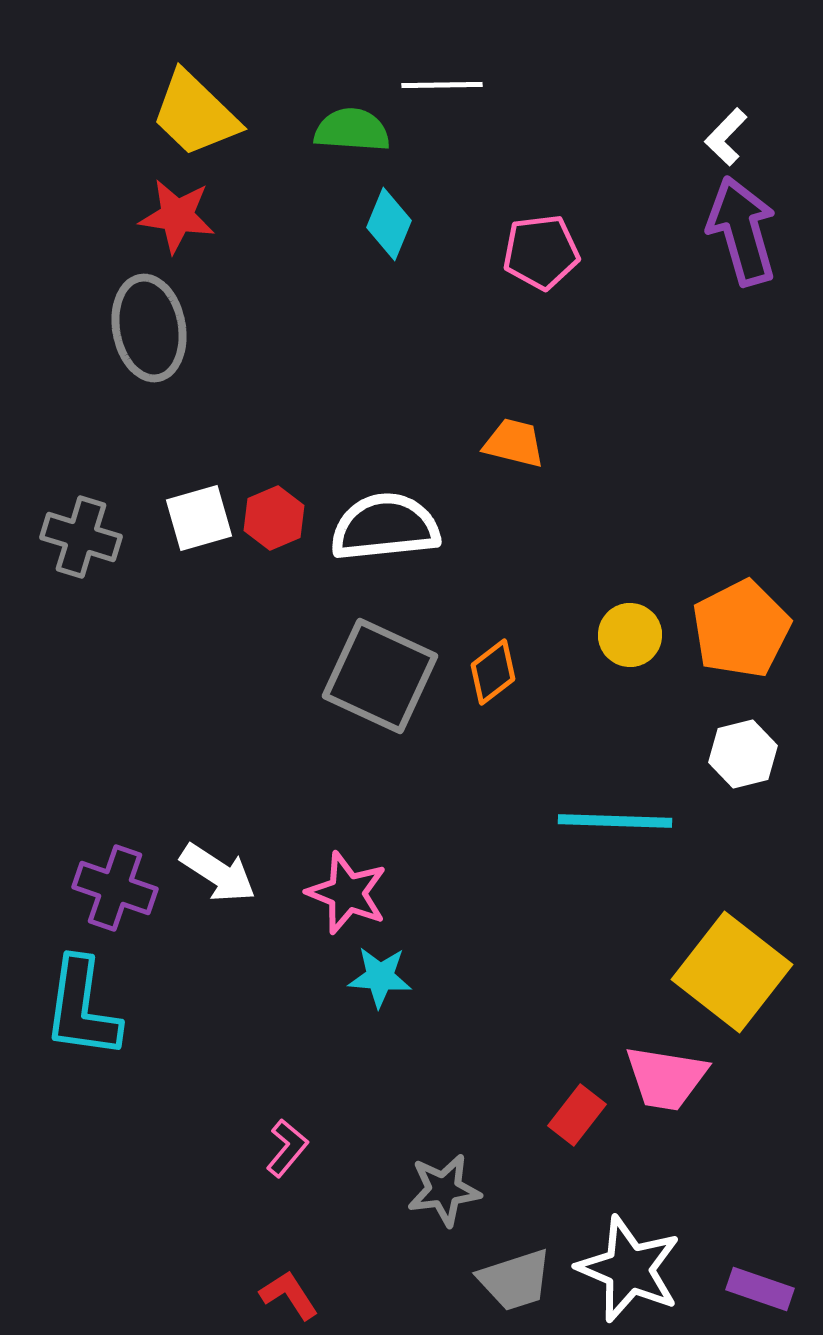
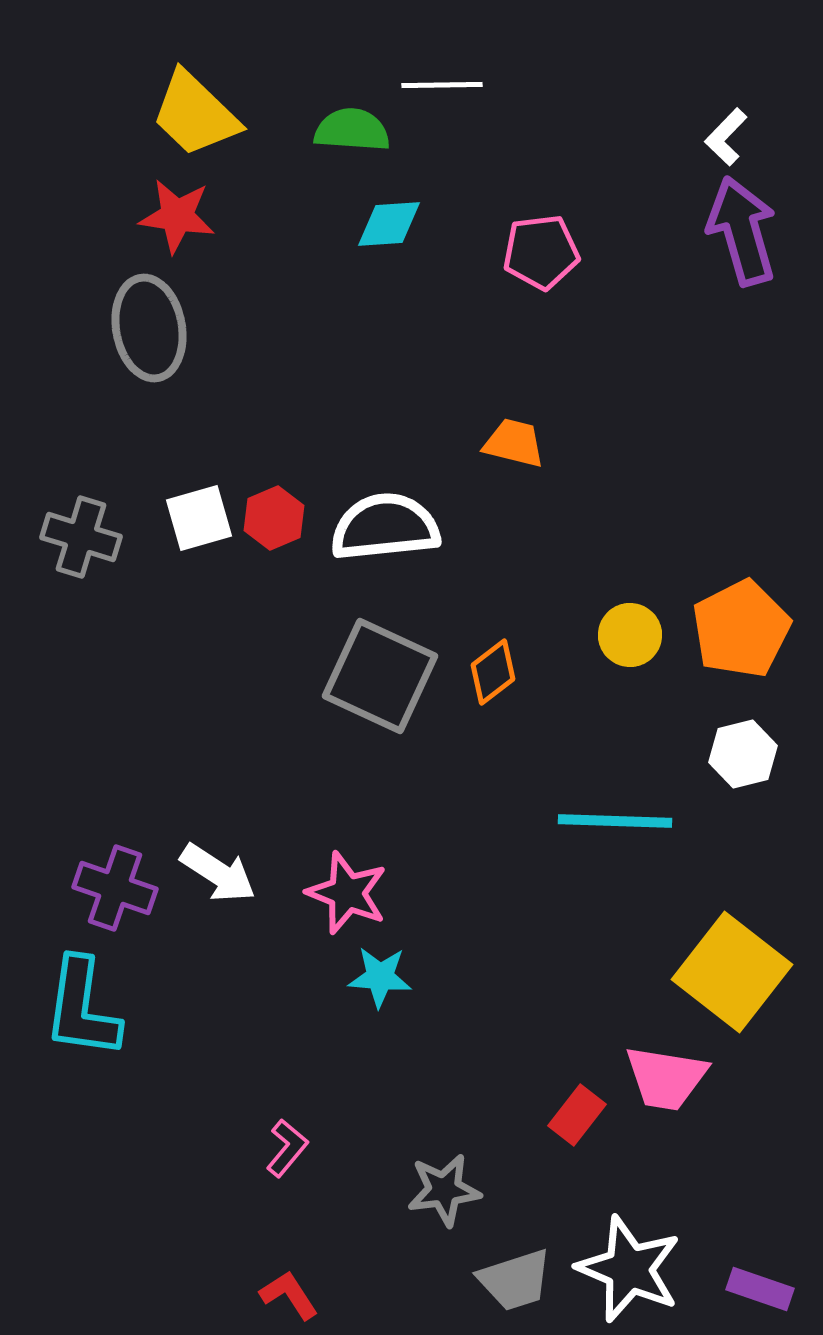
cyan diamond: rotated 64 degrees clockwise
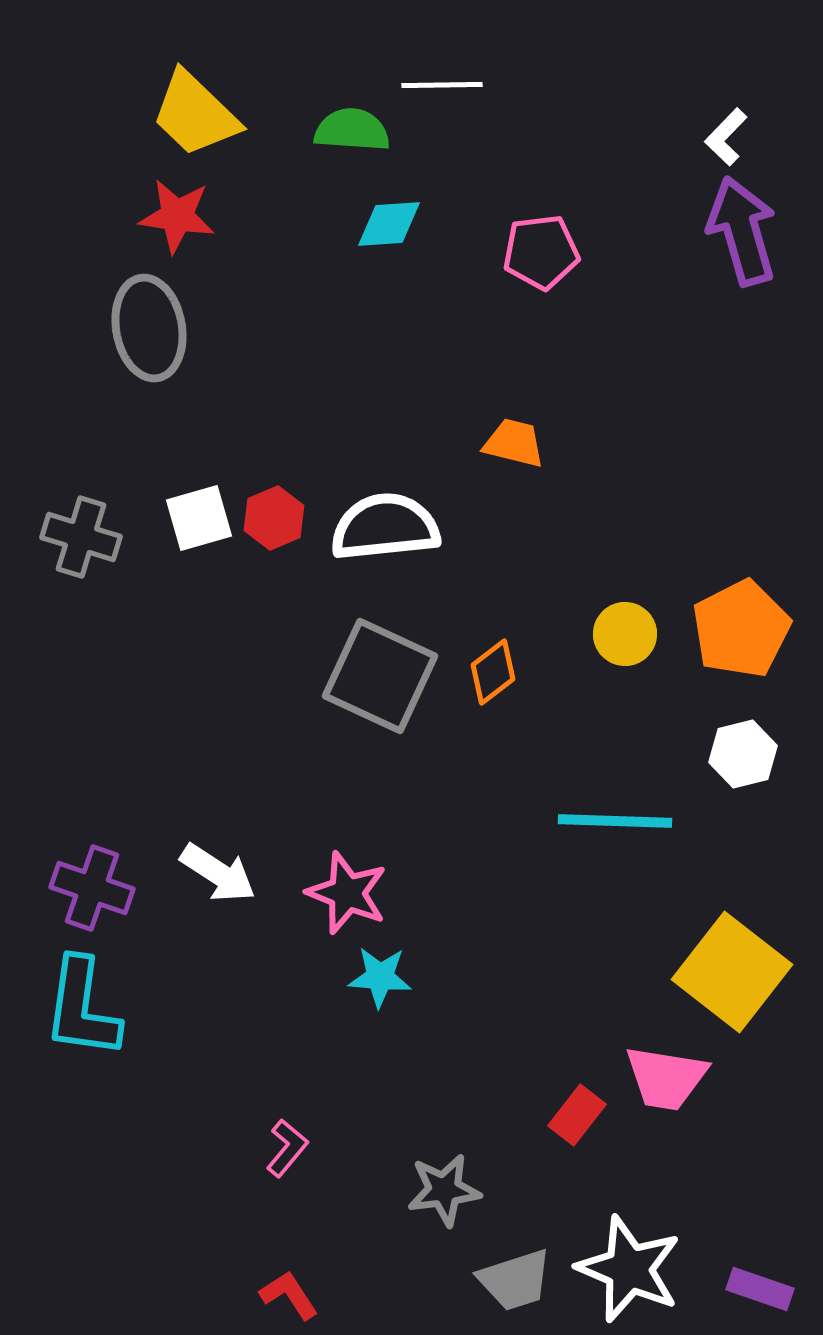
yellow circle: moved 5 px left, 1 px up
purple cross: moved 23 px left
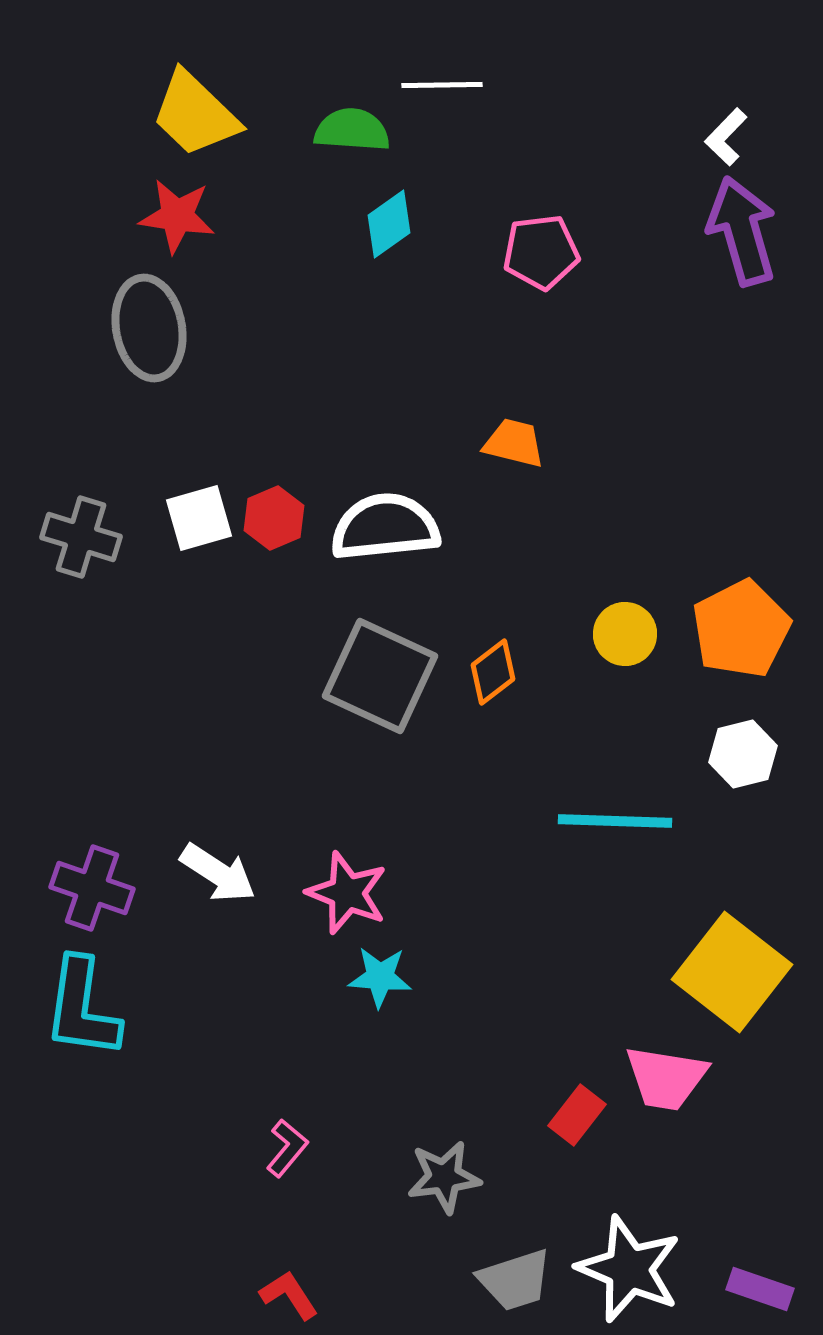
cyan diamond: rotated 32 degrees counterclockwise
gray star: moved 13 px up
